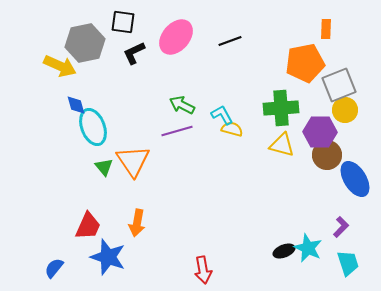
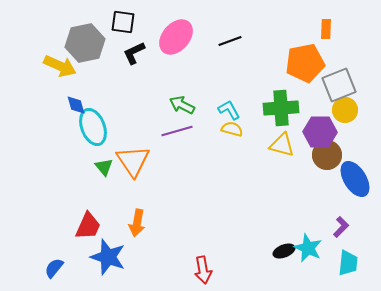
cyan L-shape: moved 7 px right, 5 px up
cyan trapezoid: rotated 24 degrees clockwise
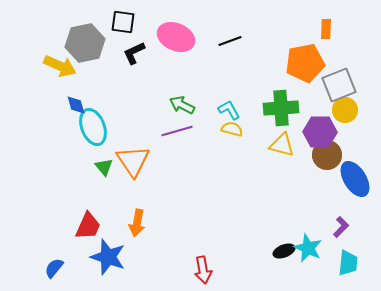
pink ellipse: rotated 72 degrees clockwise
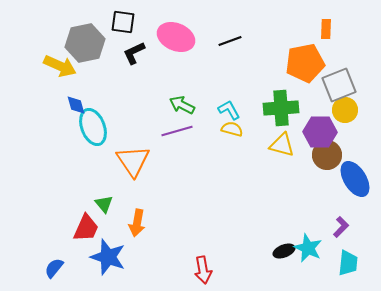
green triangle: moved 37 px down
red trapezoid: moved 2 px left, 2 px down
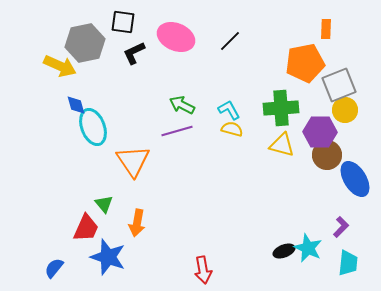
black line: rotated 25 degrees counterclockwise
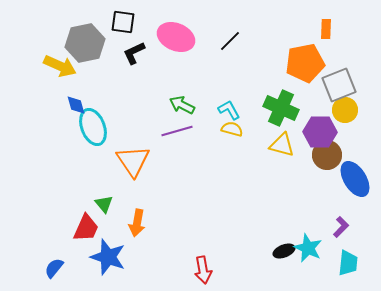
green cross: rotated 28 degrees clockwise
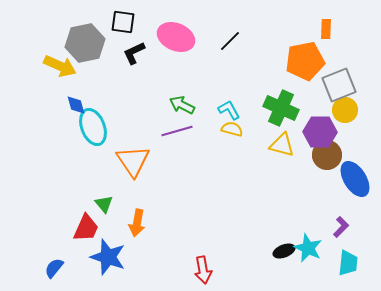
orange pentagon: moved 2 px up
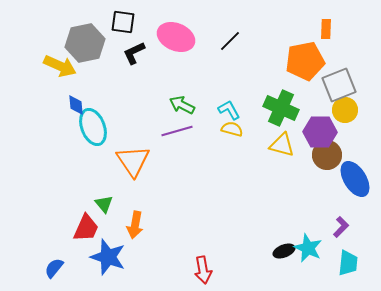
blue diamond: rotated 10 degrees clockwise
orange arrow: moved 2 px left, 2 px down
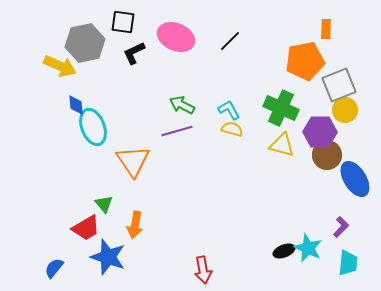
red trapezoid: rotated 36 degrees clockwise
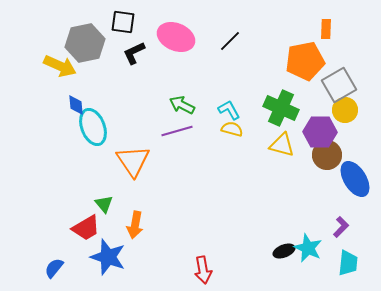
gray square: rotated 8 degrees counterclockwise
